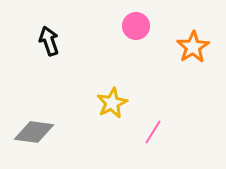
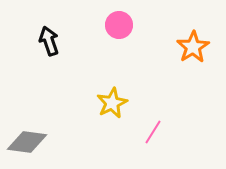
pink circle: moved 17 px left, 1 px up
gray diamond: moved 7 px left, 10 px down
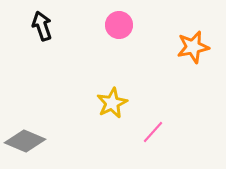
black arrow: moved 7 px left, 15 px up
orange star: rotated 20 degrees clockwise
pink line: rotated 10 degrees clockwise
gray diamond: moved 2 px left, 1 px up; rotated 15 degrees clockwise
